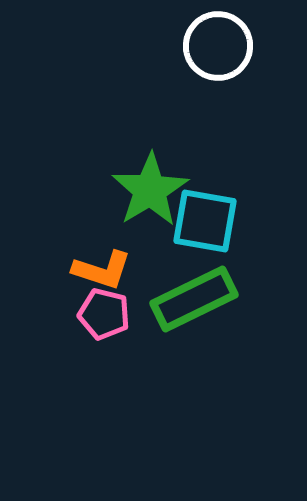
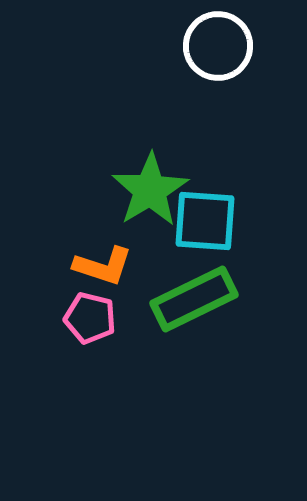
cyan square: rotated 6 degrees counterclockwise
orange L-shape: moved 1 px right, 4 px up
pink pentagon: moved 14 px left, 4 px down
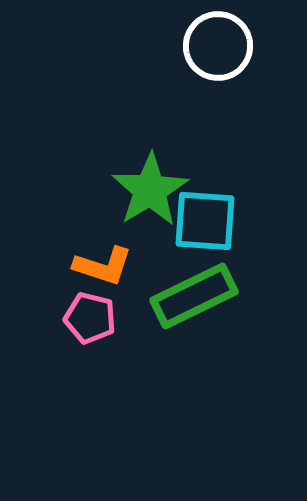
green rectangle: moved 3 px up
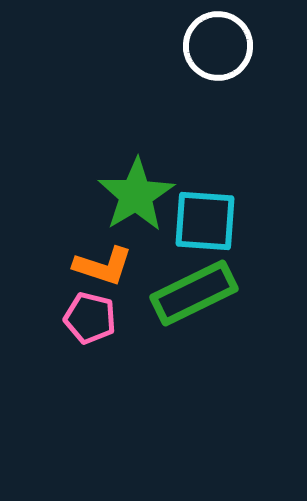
green star: moved 14 px left, 5 px down
green rectangle: moved 3 px up
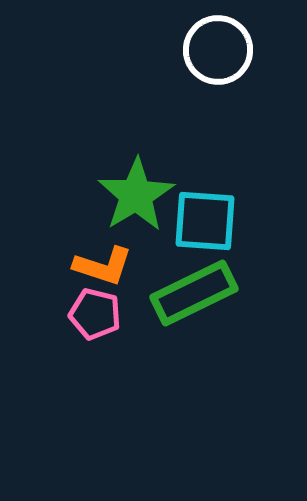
white circle: moved 4 px down
pink pentagon: moved 5 px right, 4 px up
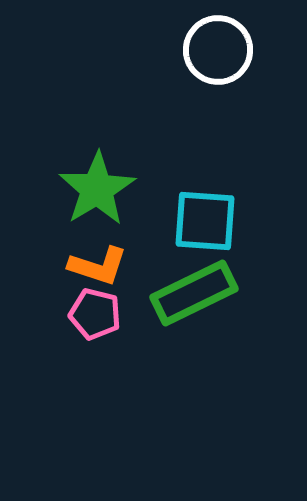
green star: moved 39 px left, 6 px up
orange L-shape: moved 5 px left
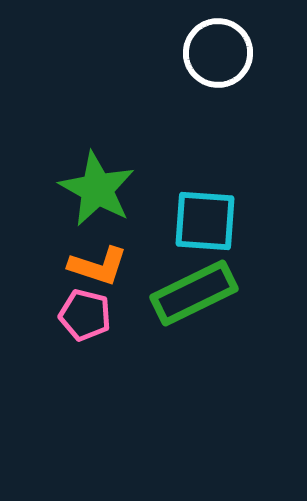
white circle: moved 3 px down
green star: rotated 12 degrees counterclockwise
pink pentagon: moved 10 px left, 1 px down
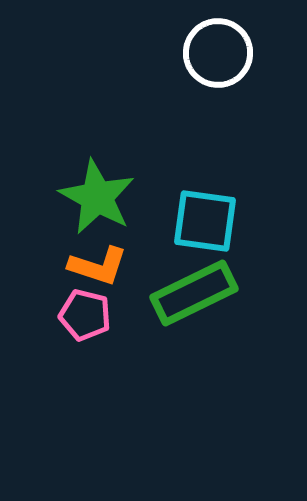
green star: moved 8 px down
cyan square: rotated 4 degrees clockwise
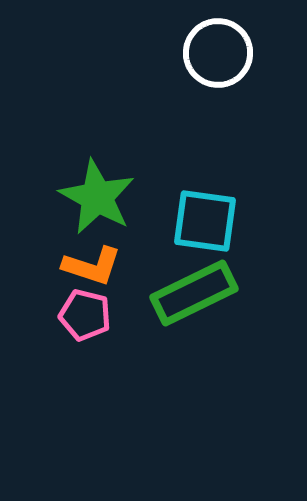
orange L-shape: moved 6 px left
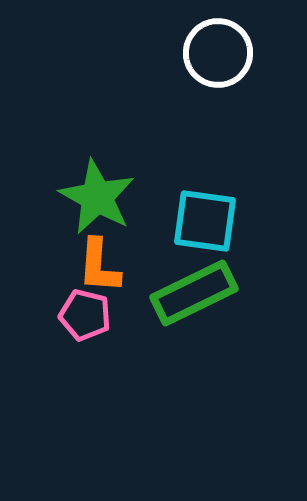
orange L-shape: moved 7 px right; rotated 76 degrees clockwise
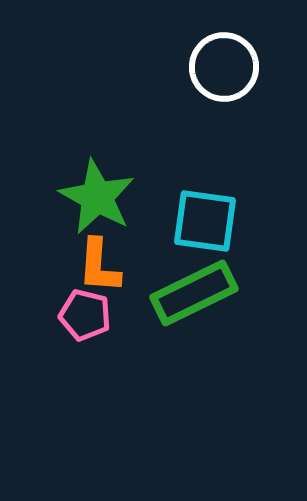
white circle: moved 6 px right, 14 px down
